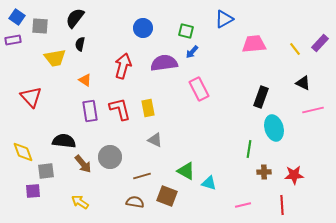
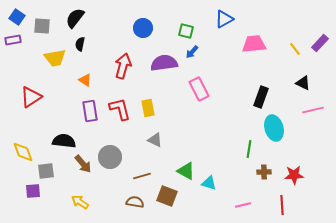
gray square at (40, 26): moved 2 px right
red triangle at (31, 97): rotated 40 degrees clockwise
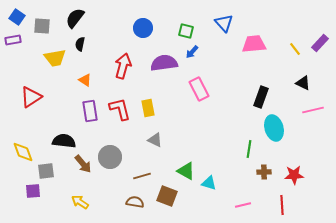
blue triangle at (224, 19): moved 4 px down; rotated 42 degrees counterclockwise
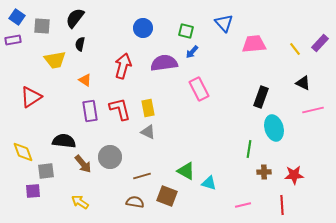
yellow trapezoid at (55, 58): moved 2 px down
gray triangle at (155, 140): moved 7 px left, 8 px up
